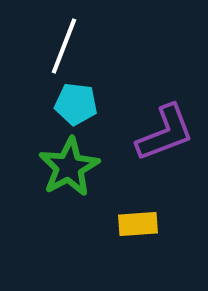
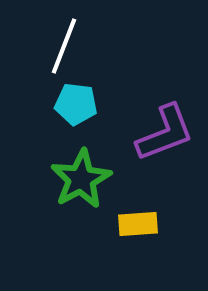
green star: moved 12 px right, 12 px down
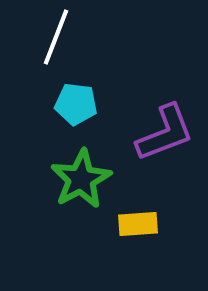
white line: moved 8 px left, 9 px up
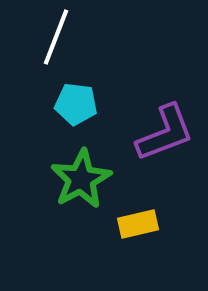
yellow rectangle: rotated 9 degrees counterclockwise
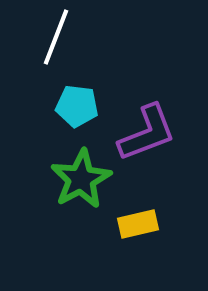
cyan pentagon: moved 1 px right, 2 px down
purple L-shape: moved 18 px left
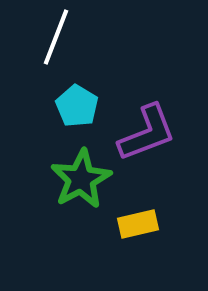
cyan pentagon: rotated 24 degrees clockwise
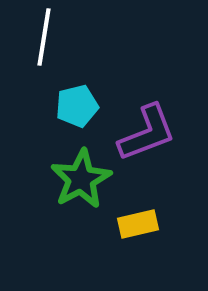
white line: moved 12 px left; rotated 12 degrees counterclockwise
cyan pentagon: rotated 27 degrees clockwise
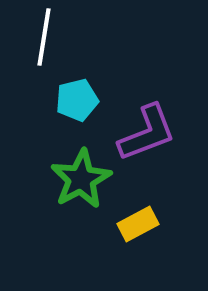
cyan pentagon: moved 6 px up
yellow rectangle: rotated 15 degrees counterclockwise
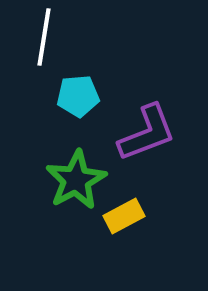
cyan pentagon: moved 1 px right, 4 px up; rotated 9 degrees clockwise
green star: moved 5 px left, 1 px down
yellow rectangle: moved 14 px left, 8 px up
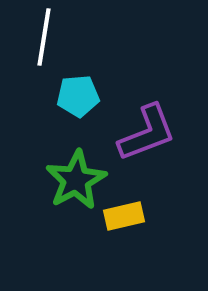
yellow rectangle: rotated 15 degrees clockwise
